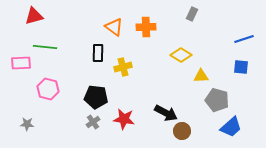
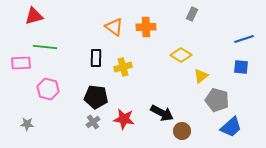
black rectangle: moved 2 px left, 5 px down
yellow triangle: rotated 35 degrees counterclockwise
black arrow: moved 4 px left
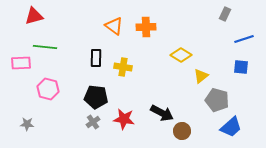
gray rectangle: moved 33 px right
orange triangle: moved 1 px up
yellow cross: rotated 24 degrees clockwise
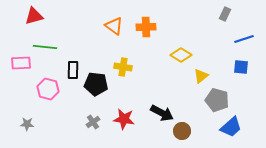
black rectangle: moved 23 px left, 12 px down
black pentagon: moved 13 px up
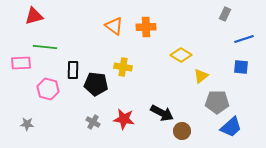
gray pentagon: moved 2 px down; rotated 15 degrees counterclockwise
gray cross: rotated 24 degrees counterclockwise
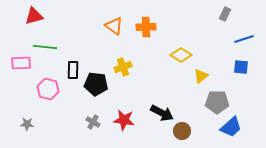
yellow cross: rotated 30 degrees counterclockwise
red star: moved 1 px down
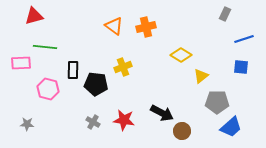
orange cross: rotated 12 degrees counterclockwise
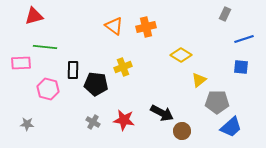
yellow triangle: moved 2 px left, 4 px down
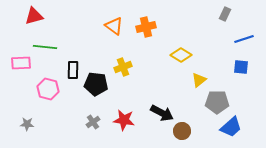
gray cross: rotated 24 degrees clockwise
